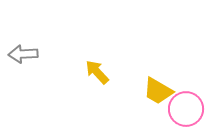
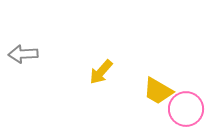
yellow arrow: moved 4 px right; rotated 96 degrees counterclockwise
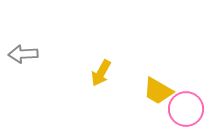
yellow arrow: moved 1 px down; rotated 12 degrees counterclockwise
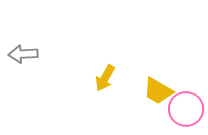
yellow arrow: moved 4 px right, 5 px down
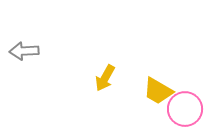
gray arrow: moved 1 px right, 3 px up
pink circle: moved 1 px left
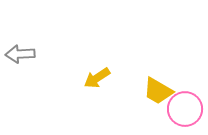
gray arrow: moved 4 px left, 3 px down
yellow arrow: moved 8 px left; rotated 28 degrees clockwise
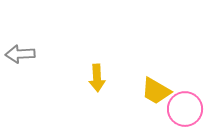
yellow arrow: rotated 60 degrees counterclockwise
yellow trapezoid: moved 2 px left
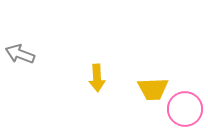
gray arrow: rotated 24 degrees clockwise
yellow trapezoid: moved 3 px left, 2 px up; rotated 32 degrees counterclockwise
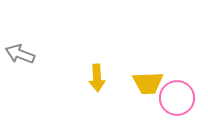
yellow trapezoid: moved 5 px left, 6 px up
pink circle: moved 8 px left, 11 px up
